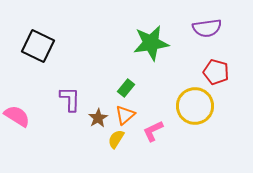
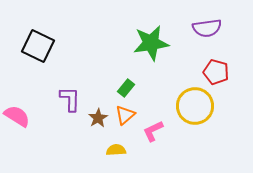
yellow semicircle: moved 11 px down; rotated 54 degrees clockwise
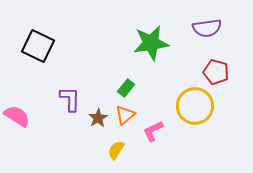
yellow semicircle: rotated 54 degrees counterclockwise
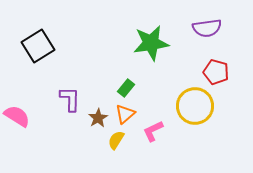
black square: rotated 32 degrees clockwise
orange triangle: moved 1 px up
yellow semicircle: moved 10 px up
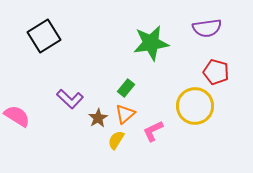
black square: moved 6 px right, 10 px up
purple L-shape: rotated 132 degrees clockwise
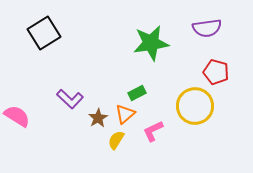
black square: moved 3 px up
green rectangle: moved 11 px right, 5 px down; rotated 24 degrees clockwise
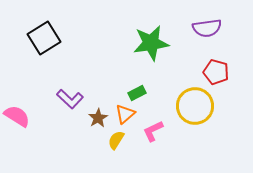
black square: moved 5 px down
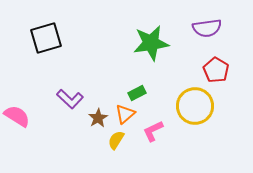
black square: moved 2 px right; rotated 16 degrees clockwise
red pentagon: moved 2 px up; rotated 15 degrees clockwise
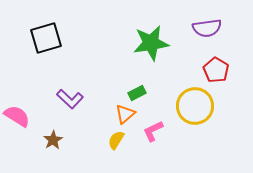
brown star: moved 45 px left, 22 px down
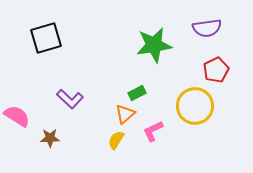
green star: moved 3 px right, 2 px down
red pentagon: rotated 15 degrees clockwise
brown star: moved 3 px left, 2 px up; rotated 30 degrees clockwise
